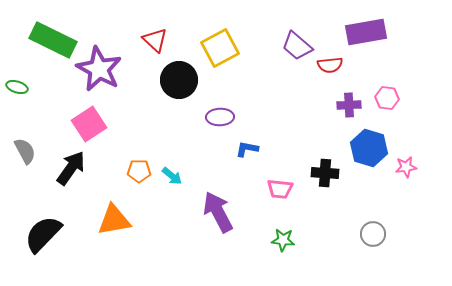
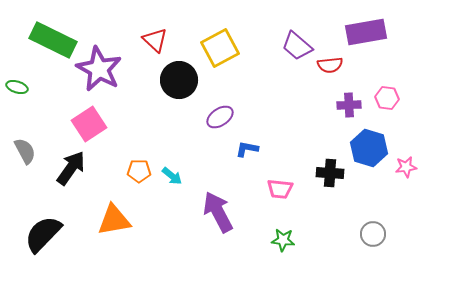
purple ellipse: rotated 32 degrees counterclockwise
black cross: moved 5 px right
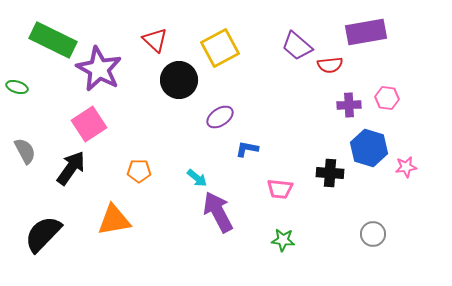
cyan arrow: moved 25 px right, 2 px down
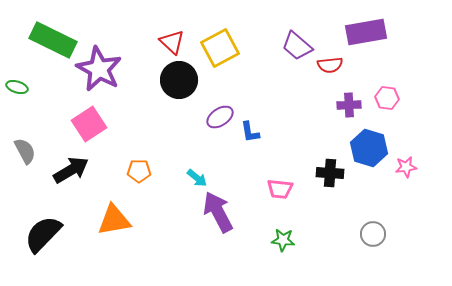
red triangle: moved 17 px right, 2 px down
blue L-shape: moved 3 px right, 17 px up; rotated 110 degrees counterclockwise
black arrow: moved 2 px down; rotated 24 degrees clockwise
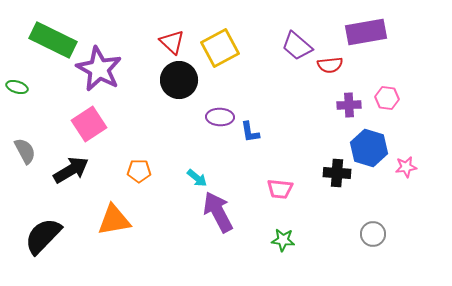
purple ellipse: rotated 36 degrees clockwise
black cross: moved 7 px right
black semicircle: moved 2 px down
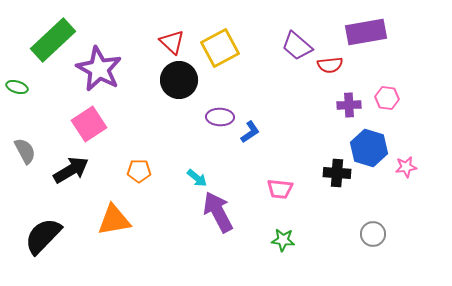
green rectangle: rotated 69 degrees counterclockwise
blue L-shape: rotated 115 degrees counterclockwise
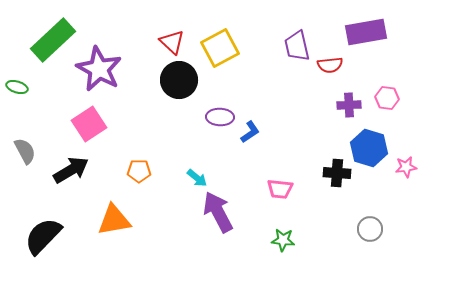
purple trapezoid: rotated 36 degrees clockwise
gray circle: moved 3 px left, 5 px up
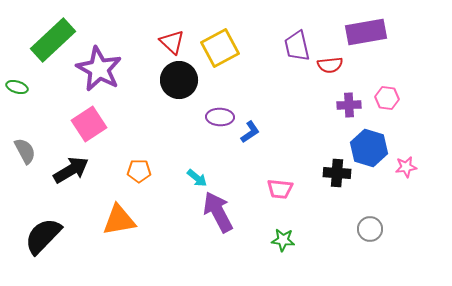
orange triangle: moved 5 px right
